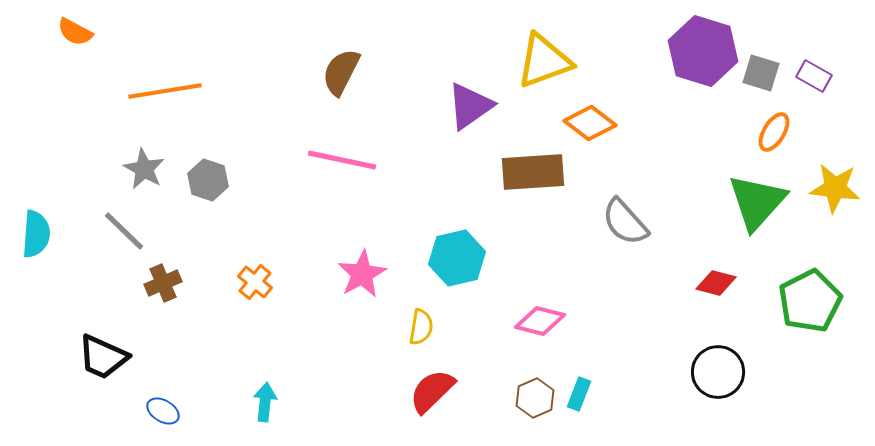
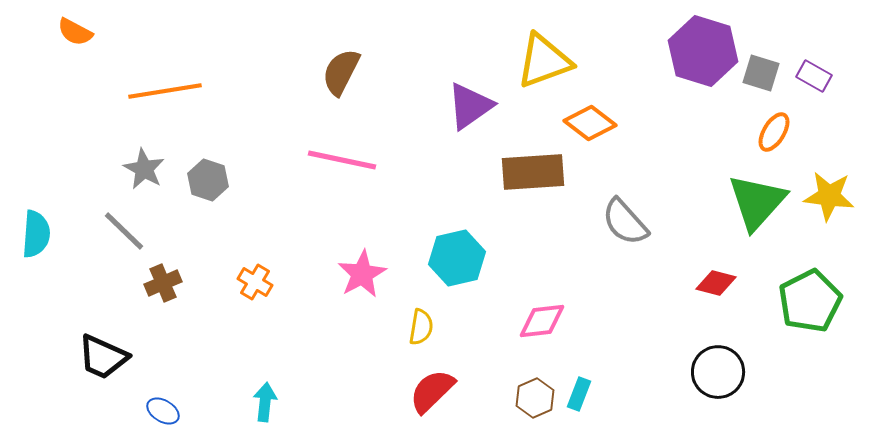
yellow star: moved 6 px left, 8 px down
orange cross: rotated 8 degrees counterclockwise
pink diamond: moved 2 px right; rotated 21 degrees counterclockwise
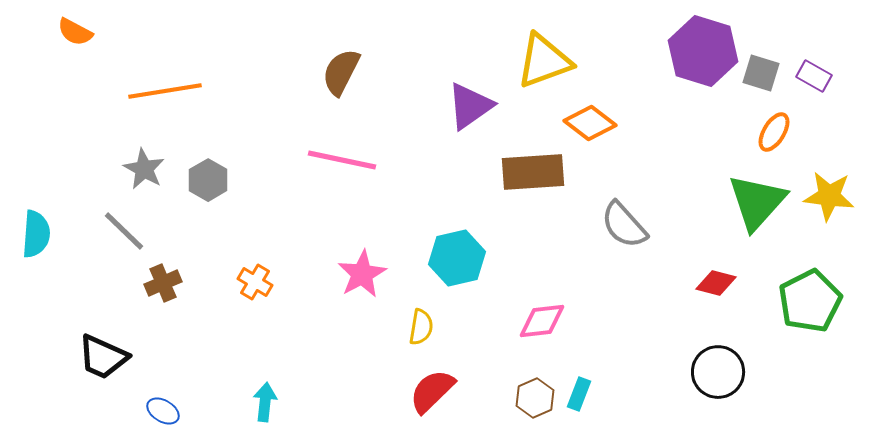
gray hexagon: rotated 12 degrees clockwise
gray semicircle: moved 1 px left, 3 px down
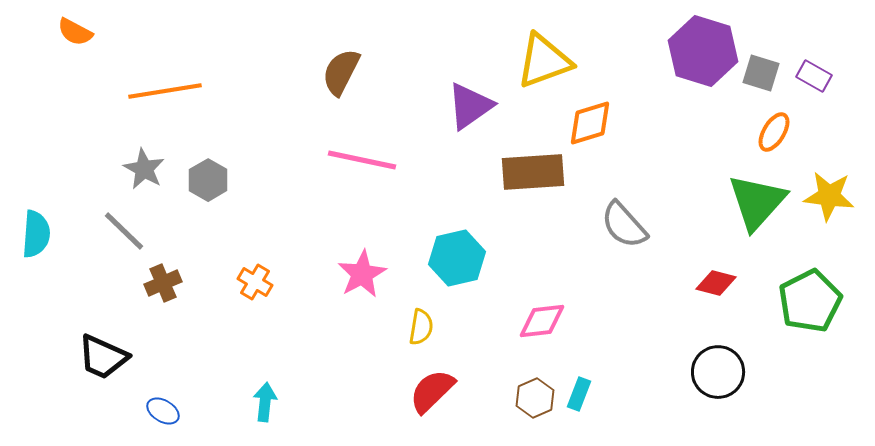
orange diamond: rotated 54 degrees counterclockwise
pink line: moved 20 px right
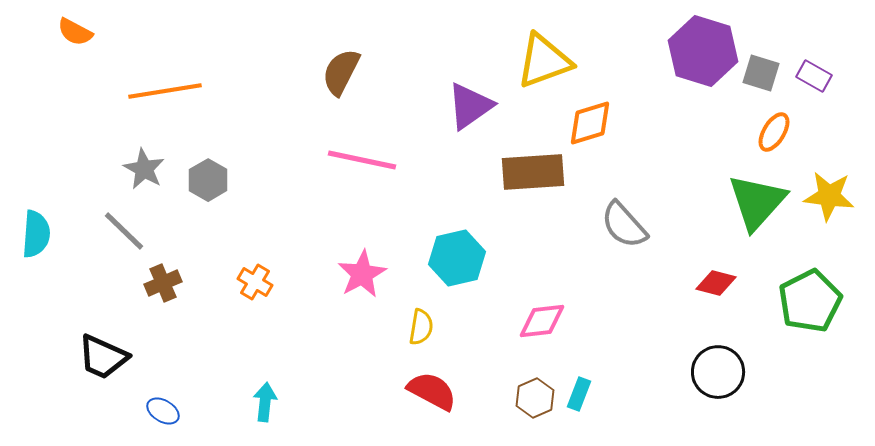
red semicircle: rotated 72 degrees clockwise
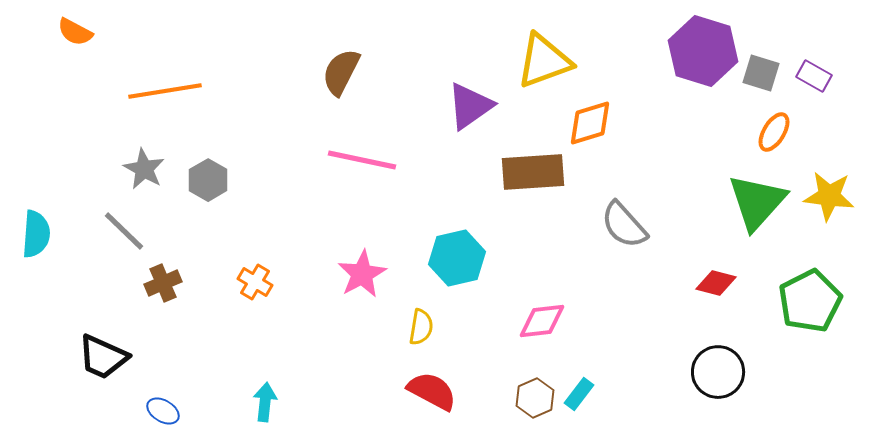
cyan rectangle: rotated 16 degrees clockwise
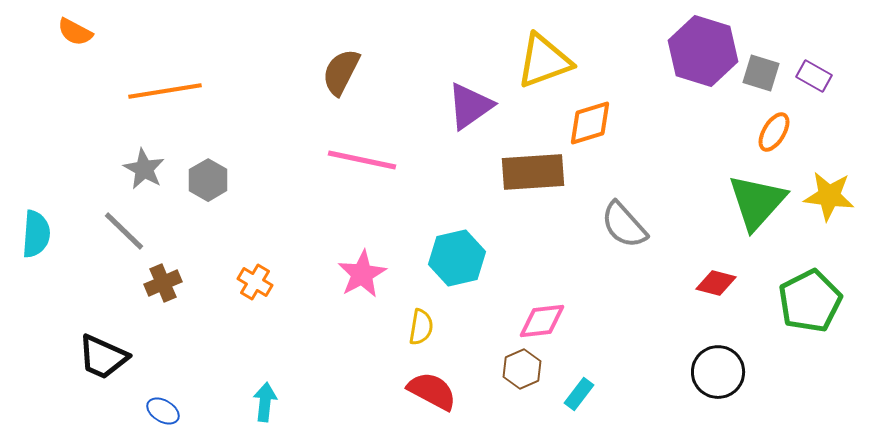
brown hexagon: moved 13 px left, 29 px up
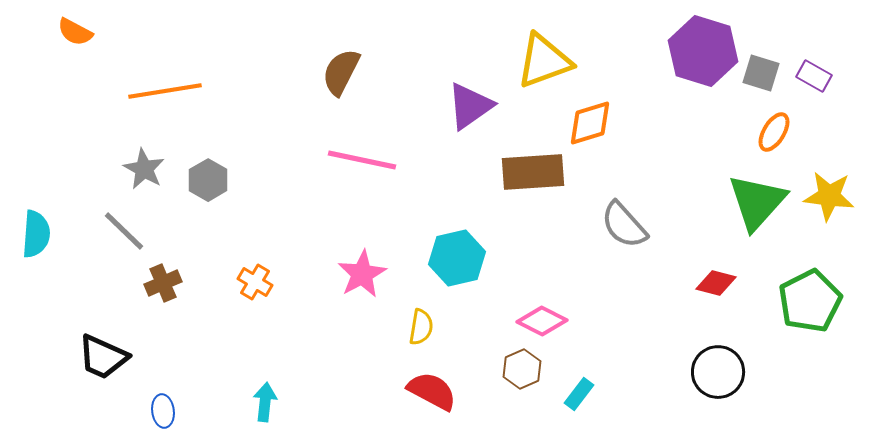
pink diamond: rotated 33 degrees clockwise
blue ellipse: rotated 52 degrees clockwise
